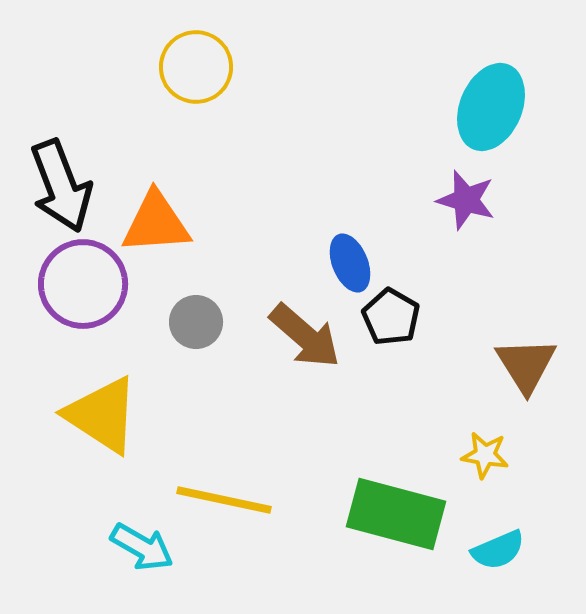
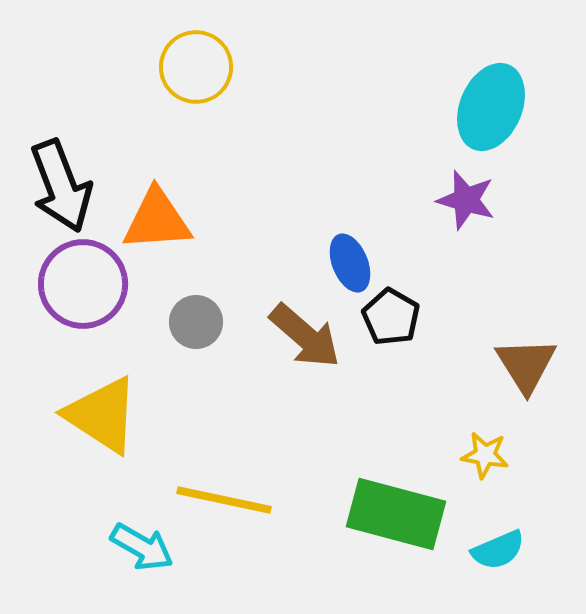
orange triangle: moved 1 px right, 3 px up
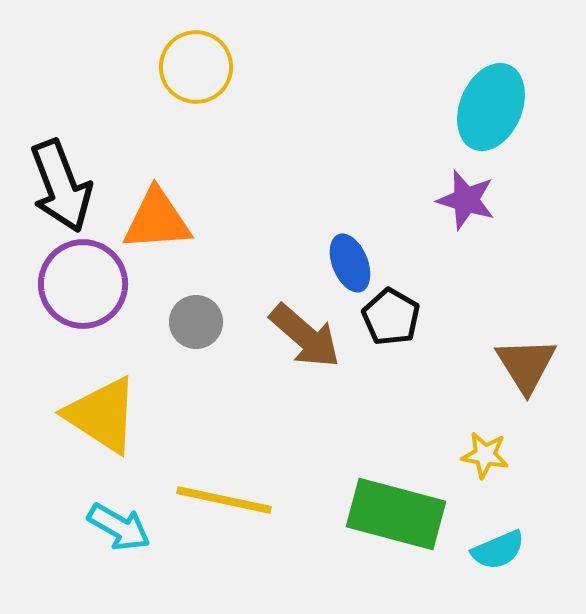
cyan arrow: moved 23 px left, 20 px up
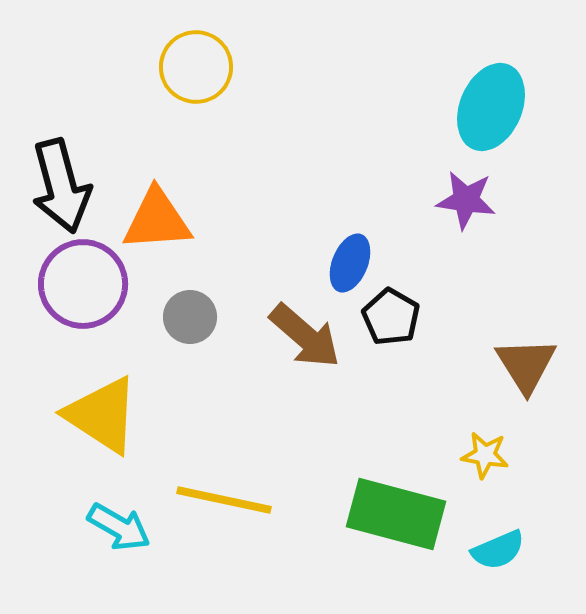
black arrow: rotated 6 degrees clockwise
purple star: rotated 8 degrees counterclockwise
blue ellipse: rotated 44 degrees clockwise
gray circle: moved 6 px left, 5 px up
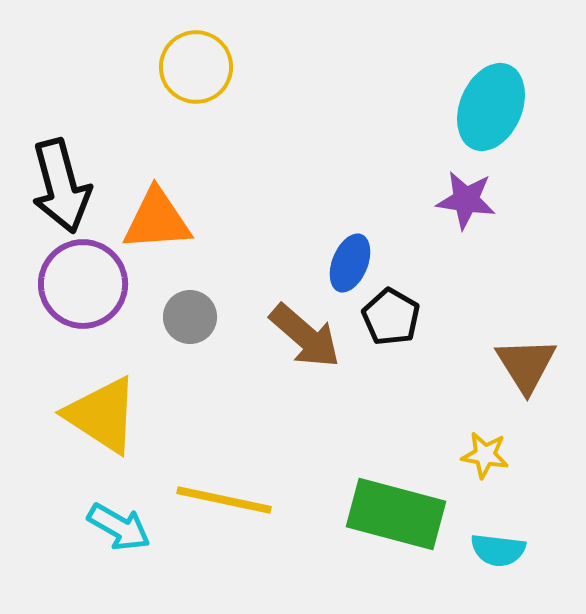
cyan semicircle: rotated 30 degrees clockwise
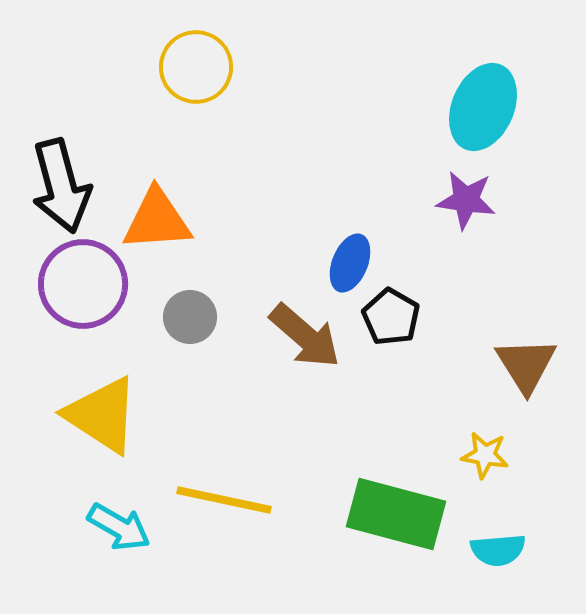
cyan ellipse: moved 8 px left
cyan semicircle: rotated 12 degrees counterclockwise
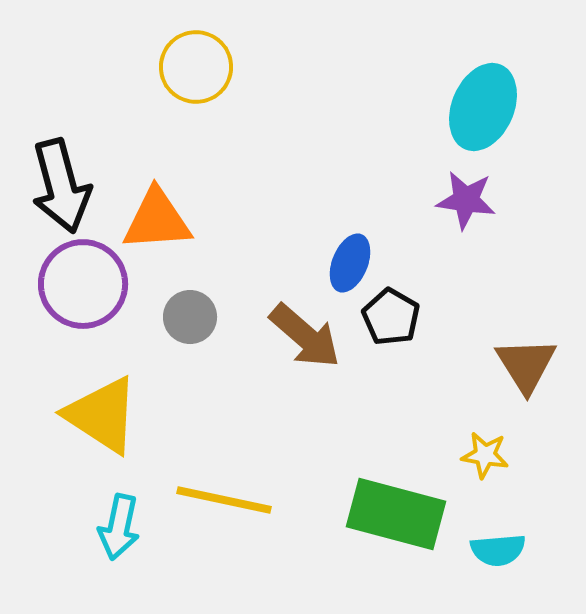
cyan arrow: rotated 72 degrees clockwise
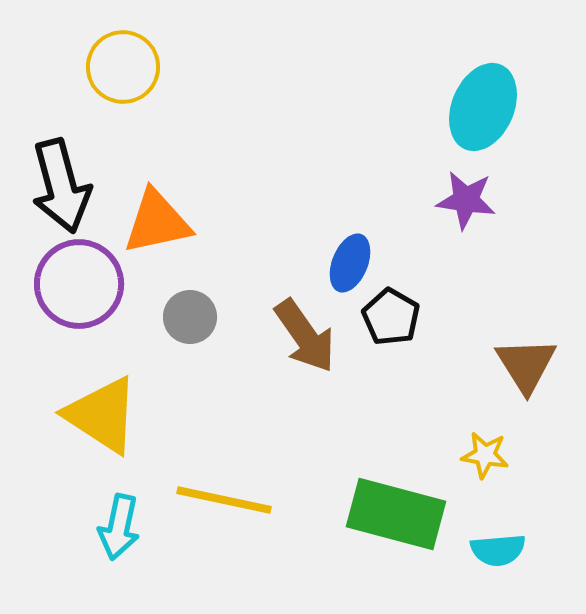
yellow circle: moved 73 px left
orange triangle: moved 2 px down; rotated 8 degrees counterclockwise
purple circle: moved 4 px left
brown arrow: rotated 14 degrees clockwise
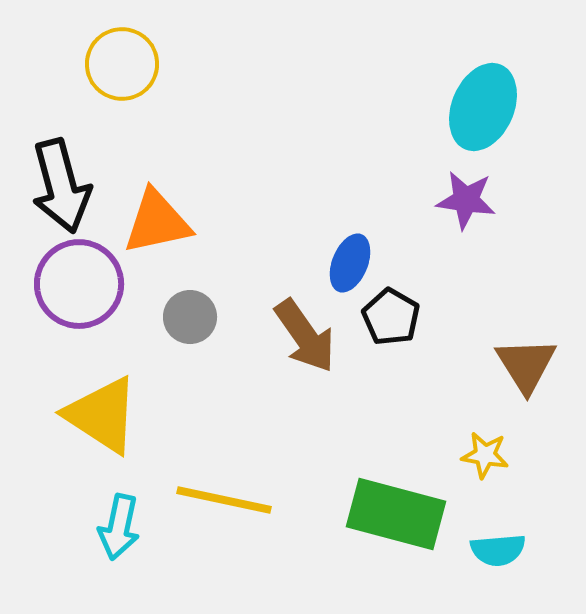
yellow circle: moved 1 px left, 3 px up
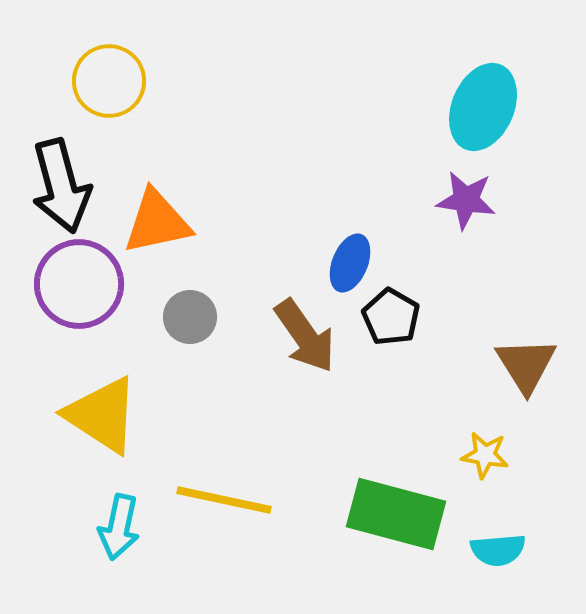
yellow circle: moved 13 px left, 17 px down
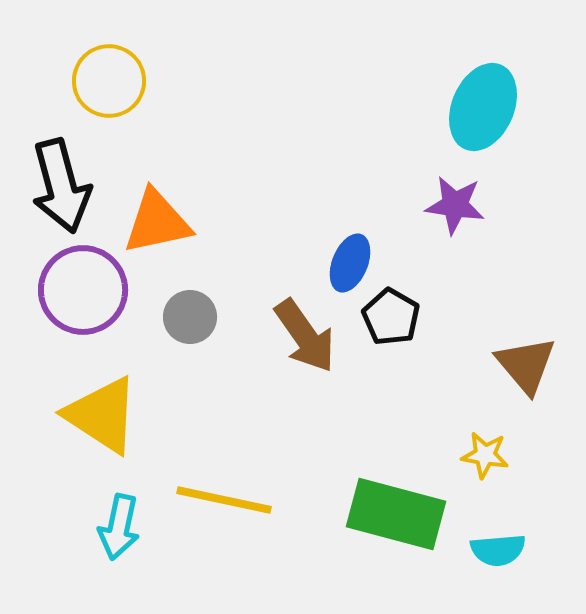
purple star: moved 11 px left, 5 px down
purple circle: moved 4 px right, 6 px down
brown triangle: rotated 8 degrees counterclockwise
